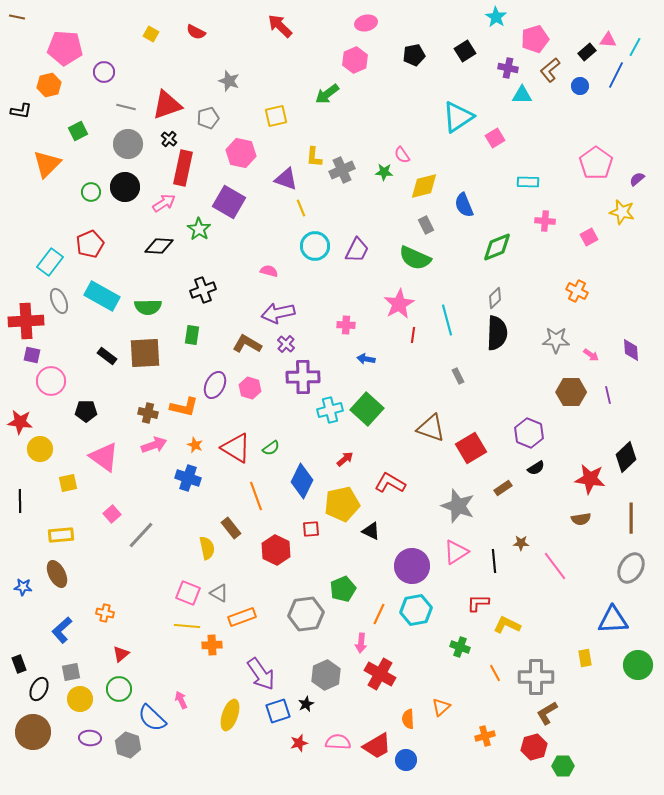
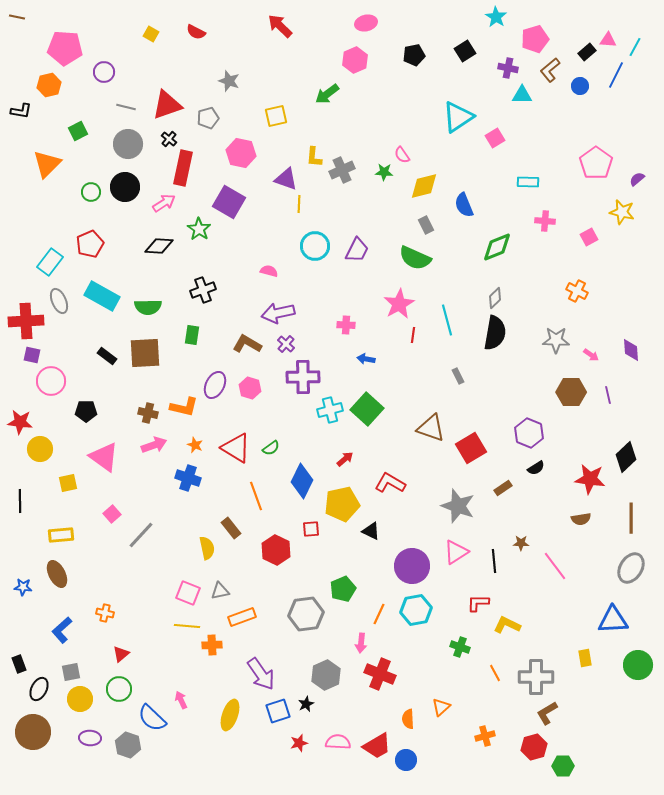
yellow line at (301, 208): moved 2 px left, 4 px up; rotated 24 degrees clockwise
black semicircle at (497, 333): moved 2 px left; rotated 8 degrees clockwise
gray triangle at (219, 593): moved 1 px right, 2 px up; rotated 42 degrees counterclockwise
red cross at (380, 674): rotated 8 degrees counterclockwise
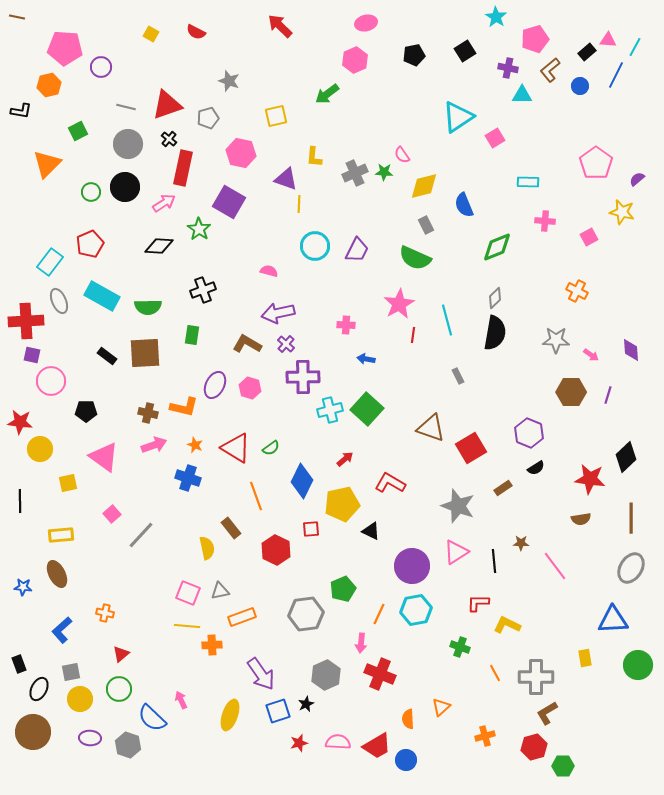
purple circle at (104, 72): moved 3 px left, 5 px up
gray cross at (342, 170): moved 13 px right, 3 px down
purple line at (608, 395): rotated 30 degrees clockwise
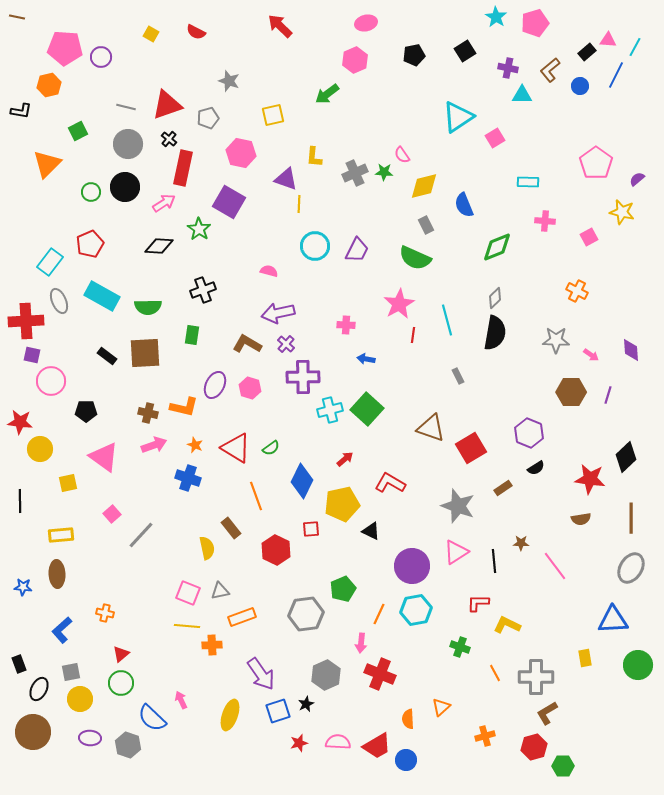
pink pentagon at (535, 39): moved 16 px up
purple circle at (101, 67): moved 10 px up
yellow square at (276, 116): moved 3 px left, 1 px up
brown ellipse at (57, 574): rotated 24 degrees clockwise
green circle at (119, 689): moved 2 px right, 6 px up
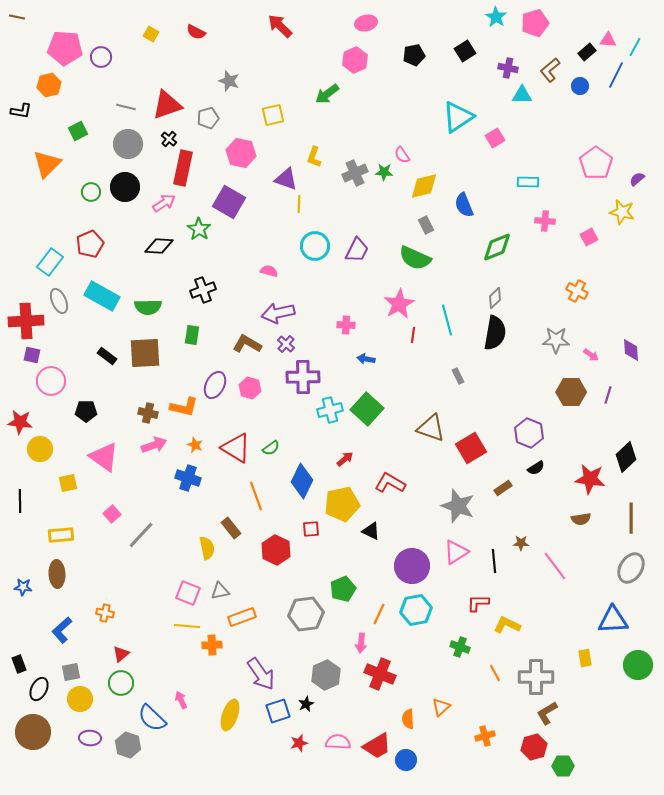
yellow L-shape at (314, 157): rotated 15 degrees clockwise
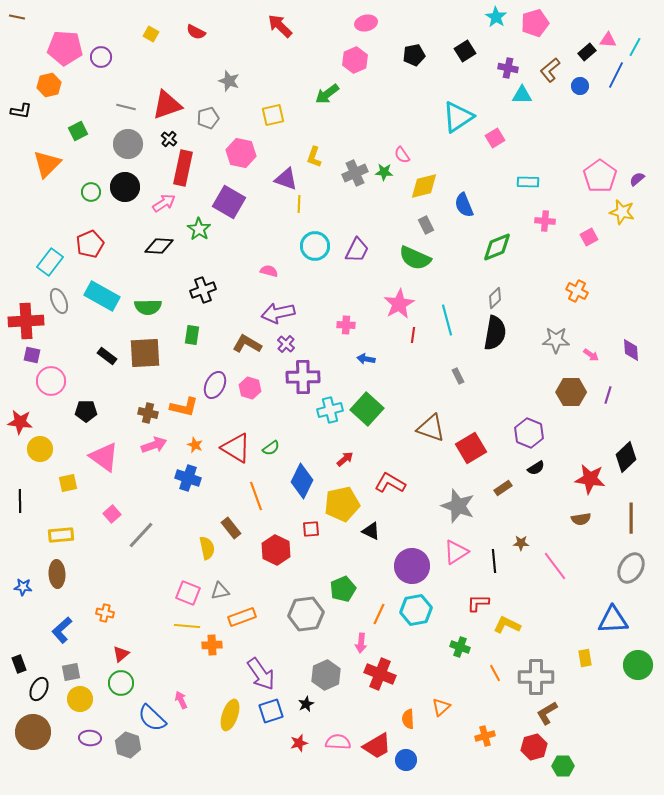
pink pentagon at (596, 163): moved 4 px right, 13 px down
blue square at (278, 711): moved 7 px left
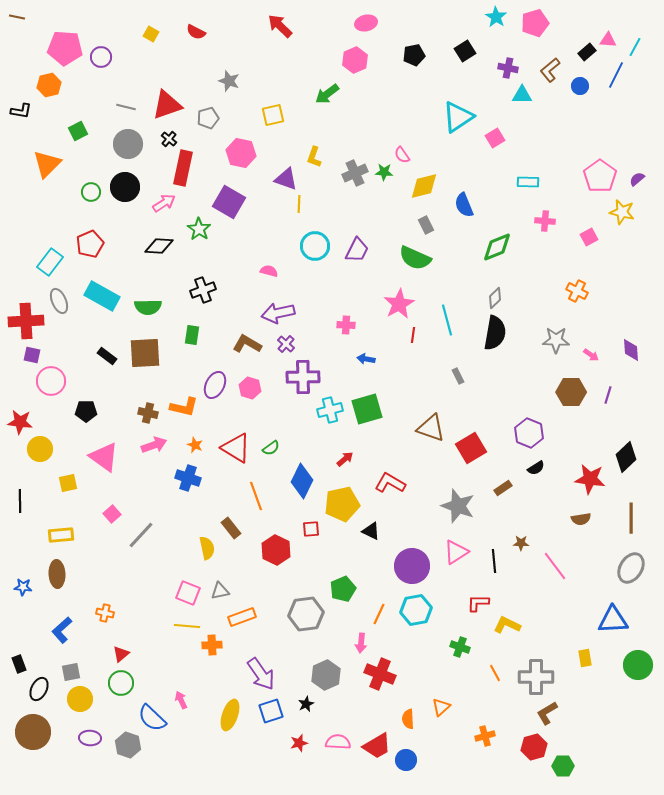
green square at (367, 409): rotated 32 degrees clockwise
